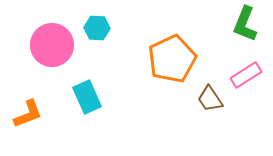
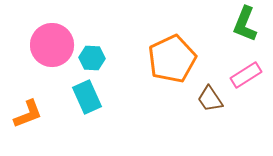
cyan hexagon: moved 5 px left, 30 px down
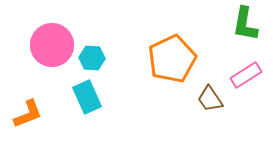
green L-shape: rotated 12 degrees counterclockwise
